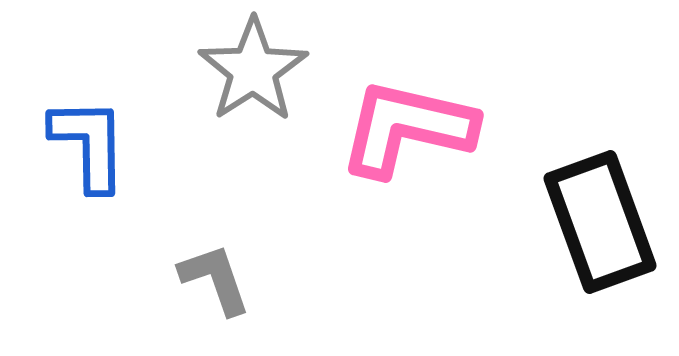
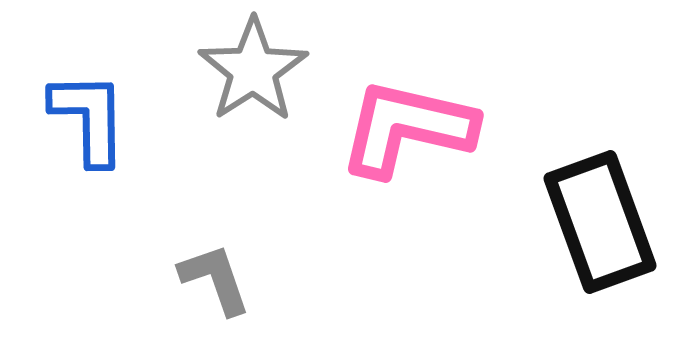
blue L-shape: moved 26 px up
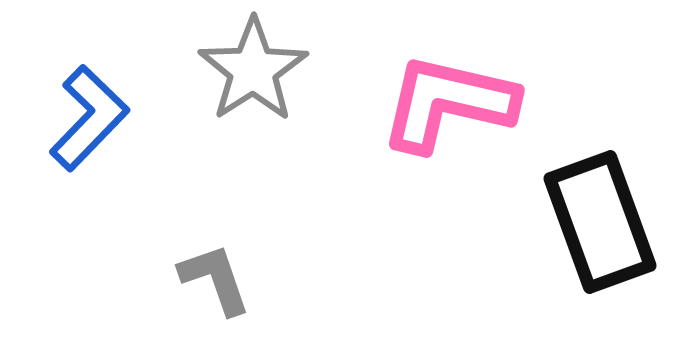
blue L-shape: rotated 45 degrees clockwise
pink L-shape: moved 41 px right, 25 px up
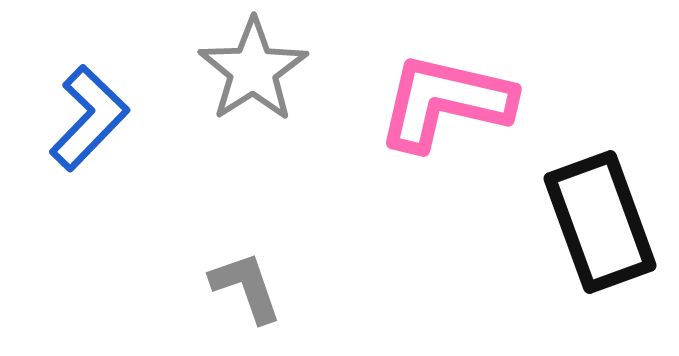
pink L-shape: moved 3 px left, 1 px up
gray L-shape: moved 31 px right, 8 px down
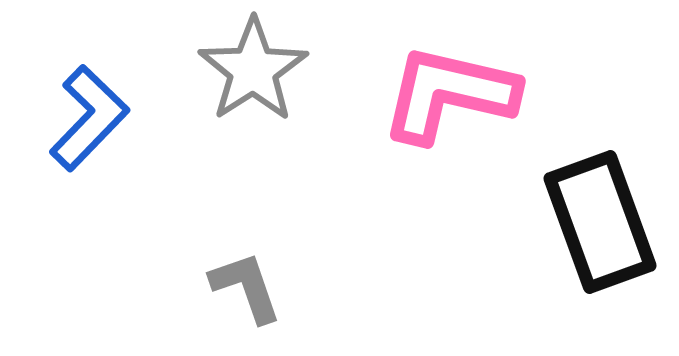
pink L-shape: moved 4 px right, 8 px up
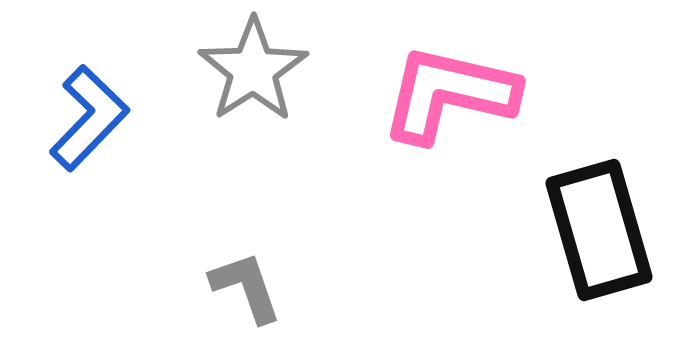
black rectangle: moved 1 px left, 8 px down; rotated 4 degrees clockwise
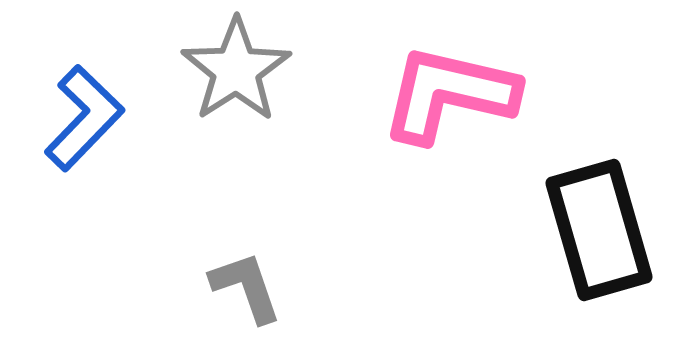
gray star: moved 17 px left
blue L-shape: moved 5 px left
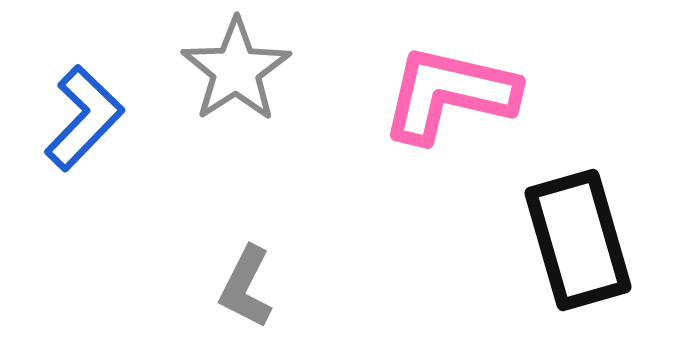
black rectangle: moved 21 px left, 10 px down
gray L-shape: rotated 134 degrees counterclockwise
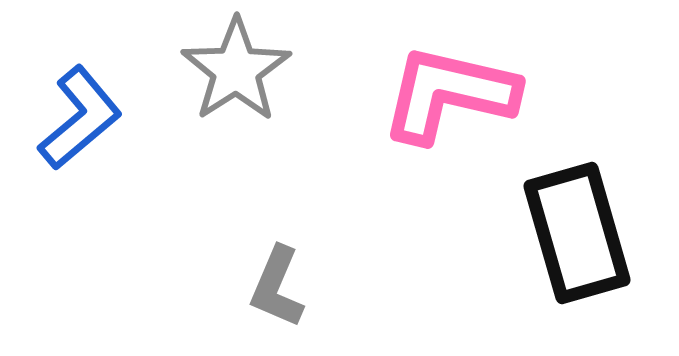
blue L-shape: moved 4 px left; rotated 6 degrees clockwise
black rectangle: moved 1 px left, 7 px up
gray L-shape: moved 31 px right; rotated 4 degrees counterclockwise
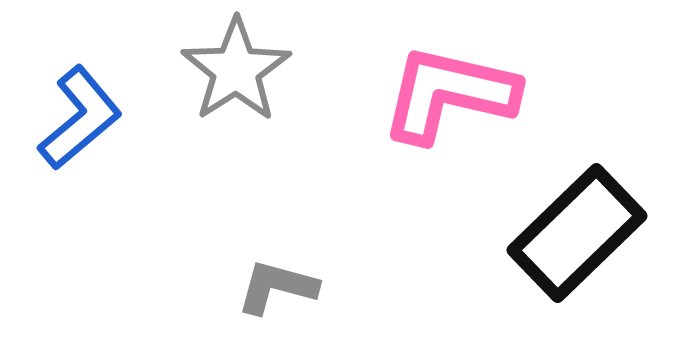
black rectangle: rotated 62 degrees clockwise
gray L-shape: rotated 82 degrees clockwise
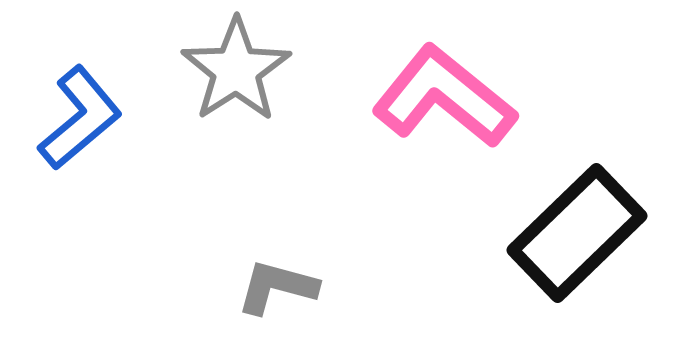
pink L-shape: moved 5 px left, 3 px down; rotated 26 degrees clockwise
